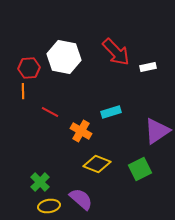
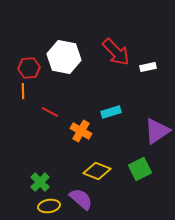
yellow diamond: moved 7 px down
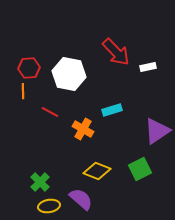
white hexagon: moved 5 px right, 17 px down
cyan rectangle: moved 1 px right, 2 px up
orange cross: moved 2 px right, 2 px up
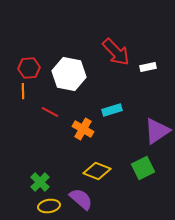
green square: moved 3 px right, 1 px up
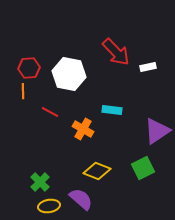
cyan rectangle: rotated 24 degrees clockwise
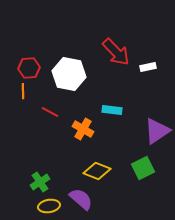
green cross: rotated 12 degrees clockwise
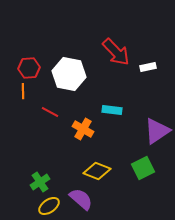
yellow ellipse: rotated 25 degrees counterclockwise
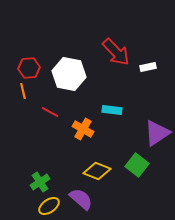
orange line: rotated 14 degrees counterclockwise
purple triangle: moved 2 px down
green square: moved 6 px left, 3 px up; rotated 25 degrees counterclockwise
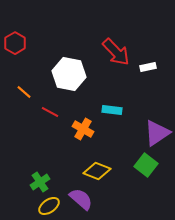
red hexagon: moved 14 px left, 25 px up; rotated 25 degrees counterclockwise
orange line: moved 1 px right, 1 px down; rotated 35 degrees counterclockwise
green square: moved 9 px right
